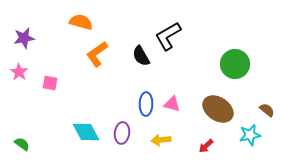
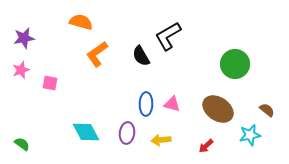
pink star: moved 2 px right, 2 px up; rotated 18 degrees clockwise
purple ellipse: moved 5 px right
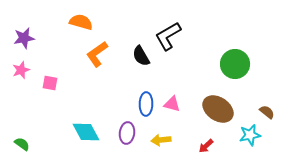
brown semicircle: moved 2 px down
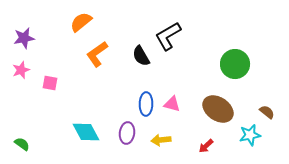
orange semicircle: rotated 55 degrees counterclockwise
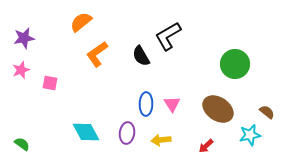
pink triangle: rotated 42 degrees clockwise
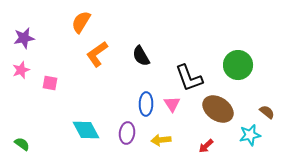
orange semicircle: rotated 20 degrees counterclockwise
black L-shape: moved 21 px right, 42 px down; rotated 80 degrees counterclockwise
green circle: moved 3 px right, 1 px down
cyan diamond: moved 2 px up
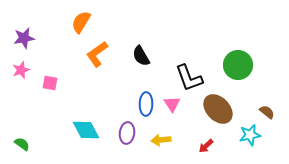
brown ellipse: rotated 12 degrees clockwise
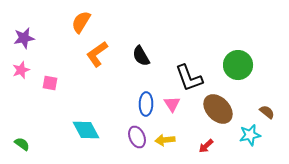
purple ellipse: moved 10 px right, 4 px down; rotated 30 degrees counterclockwise
yellow arrow: moved 4 px right
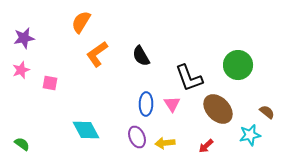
yellow arrow: moved 3 px down
